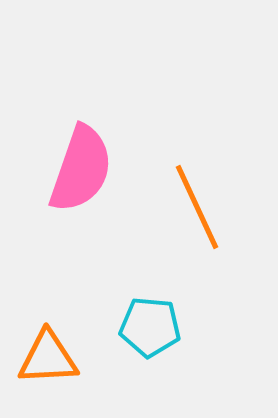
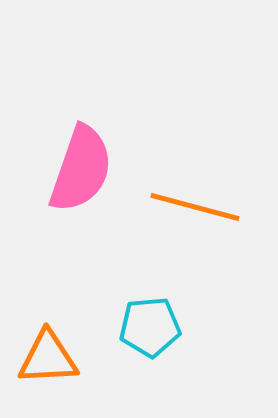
orange line: moved 2 px left; rotated 50 degrees counterclockwise
cyan pentagon: rotated 10 degrees counterclockwise
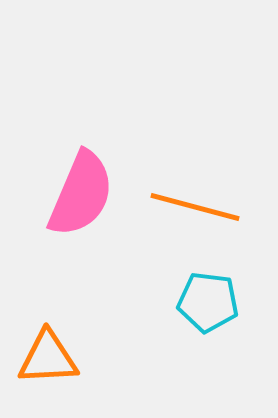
pink semicircle: moved 25 px down; rotated 4 degrees clockwise
cyan pentagon: moved 58 px right, 25 px up; rotated 12 degrees clockwise
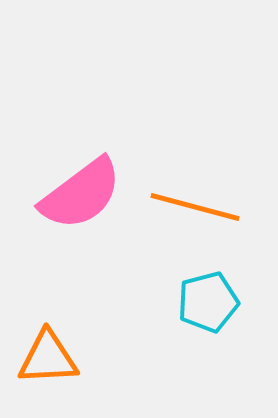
pink semicircle: rotated 30 degrees clockwise
cyan pentagon: rotated 22 degrees counterclockwise
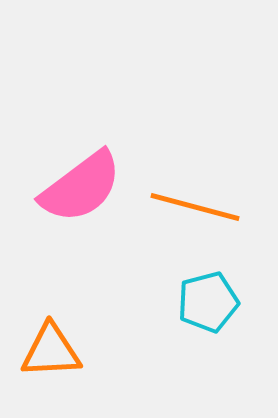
pink semicircle: moved 7 px up
orange triangle: moved 3 px right, 7 px up
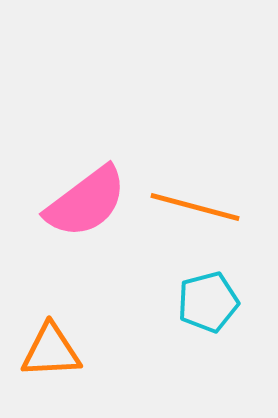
pink semicircle: moved 5 px right, 15 px down
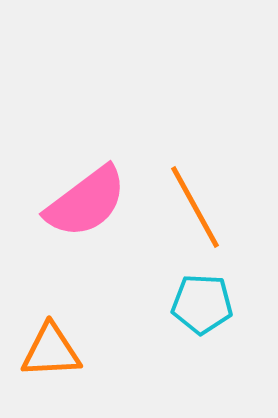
orange line: rotated 46 degrees clockwise
cyan pentagon: moved 6 px left, 2 px down; rotated 18 degrees clockwise
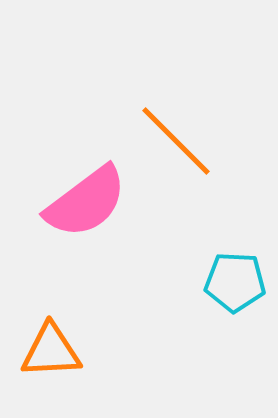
orange line: moved 19 px left, 66 px up; rotated 16 degrees counterclockwise
cyan pentagon: moved 33 px right, 22 px up
